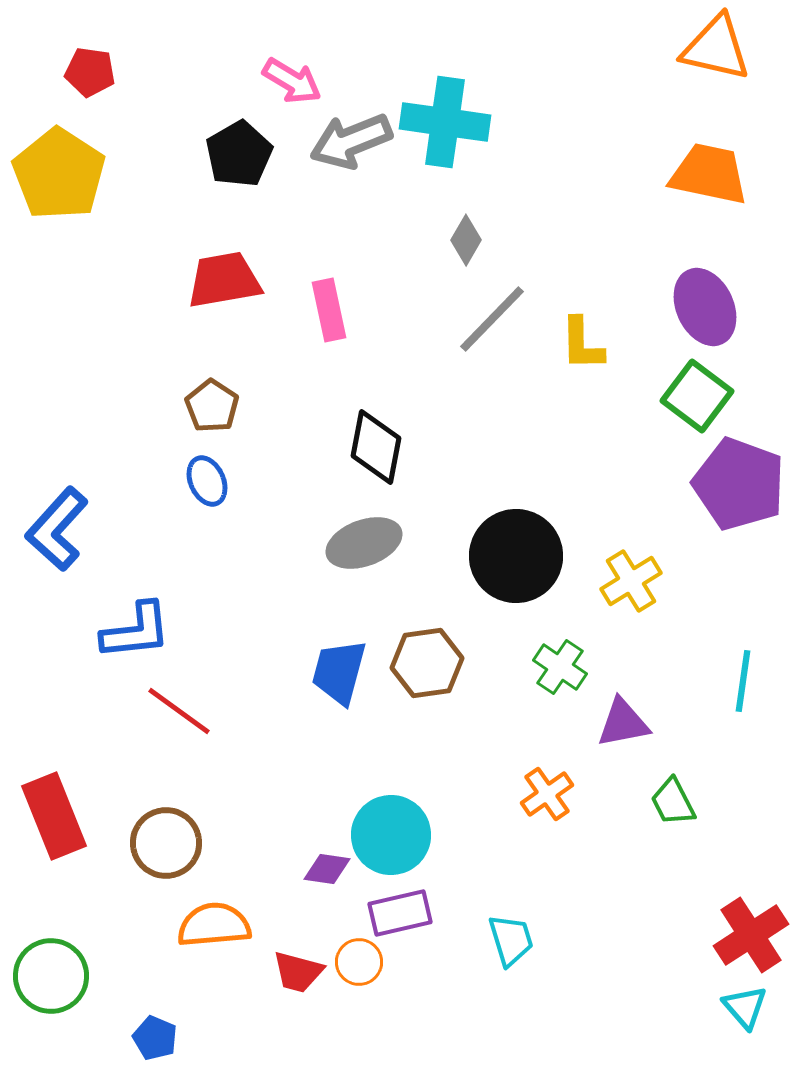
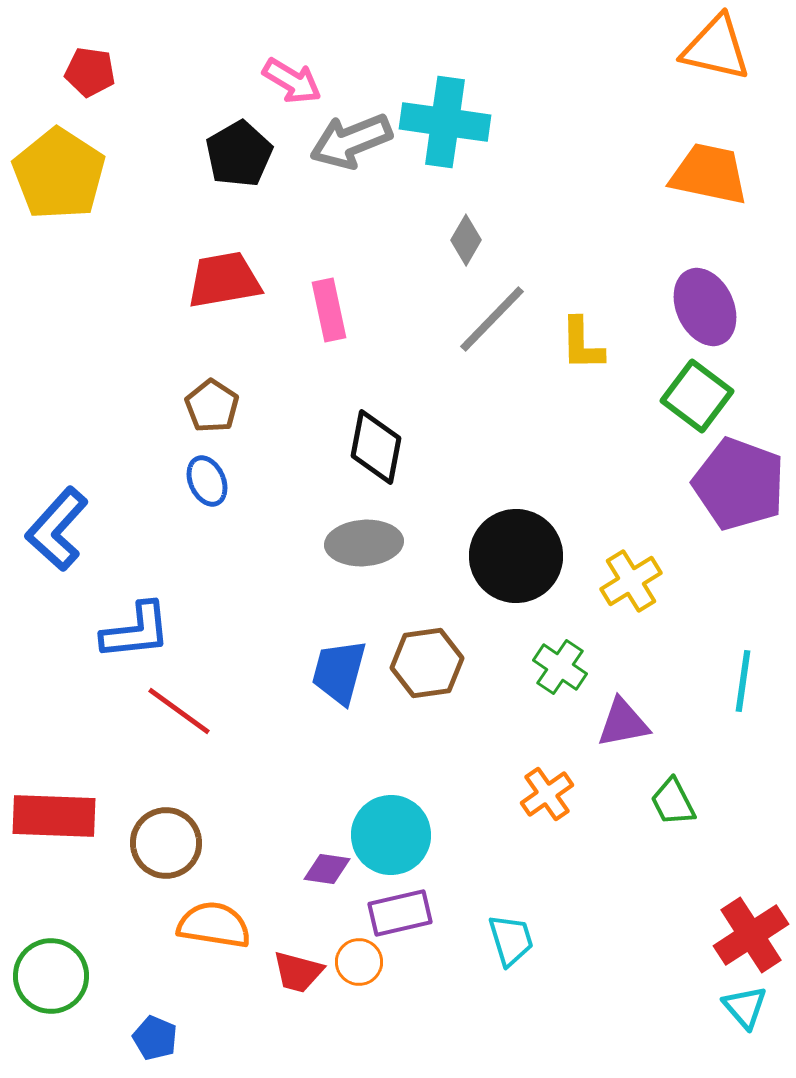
gray ellipse at (364, 543): rotated 16 degrees clockwise
red rectangle at (54, 816): rotated 66 degrees counterclockwise
orange semicircle at (214, 925): rotated 14 degrees clockwise
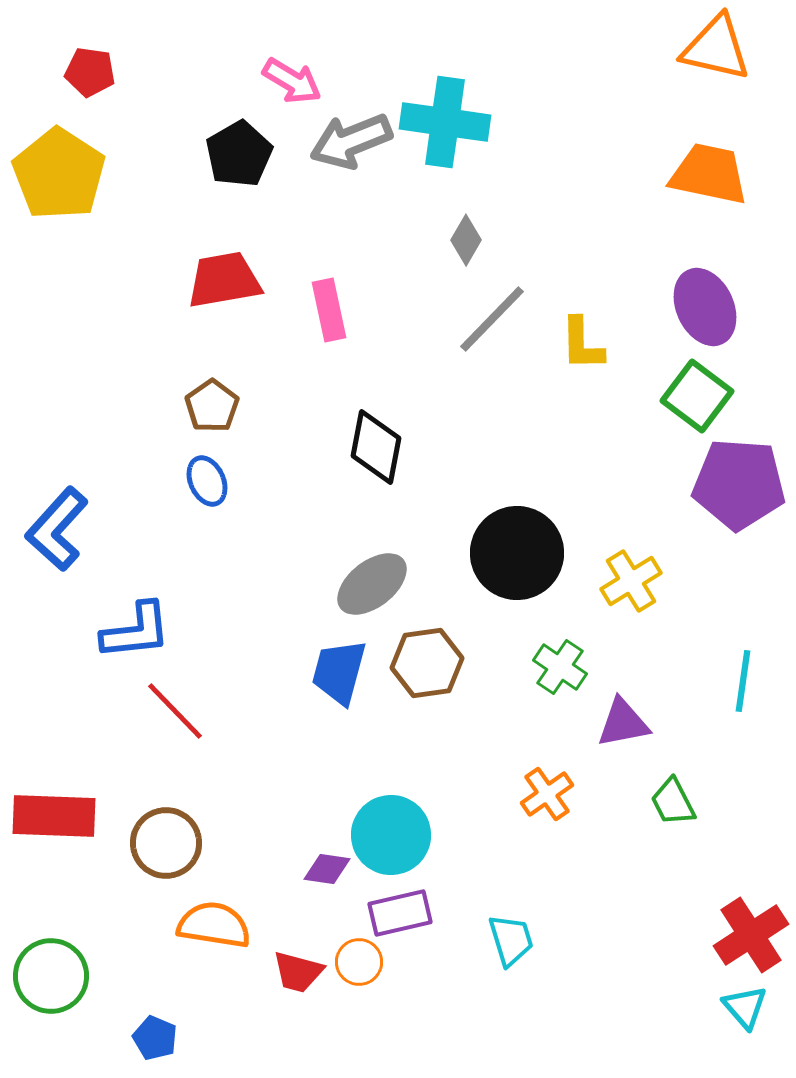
brown pentagon at (212, 406): rotated 4 degrees clockwise
purple pentagon at (739, 484): rotated 16 degrees counterclockwise
gray ellipse at (364, 543): moved 8 px right, 41 px down; rotated 34 degrees counterclockwise
black circle at (516, 556): moved 1 px right, 3 px up
red line at (179, 711): moved 4 px left; rotated 10 degrees clockwise
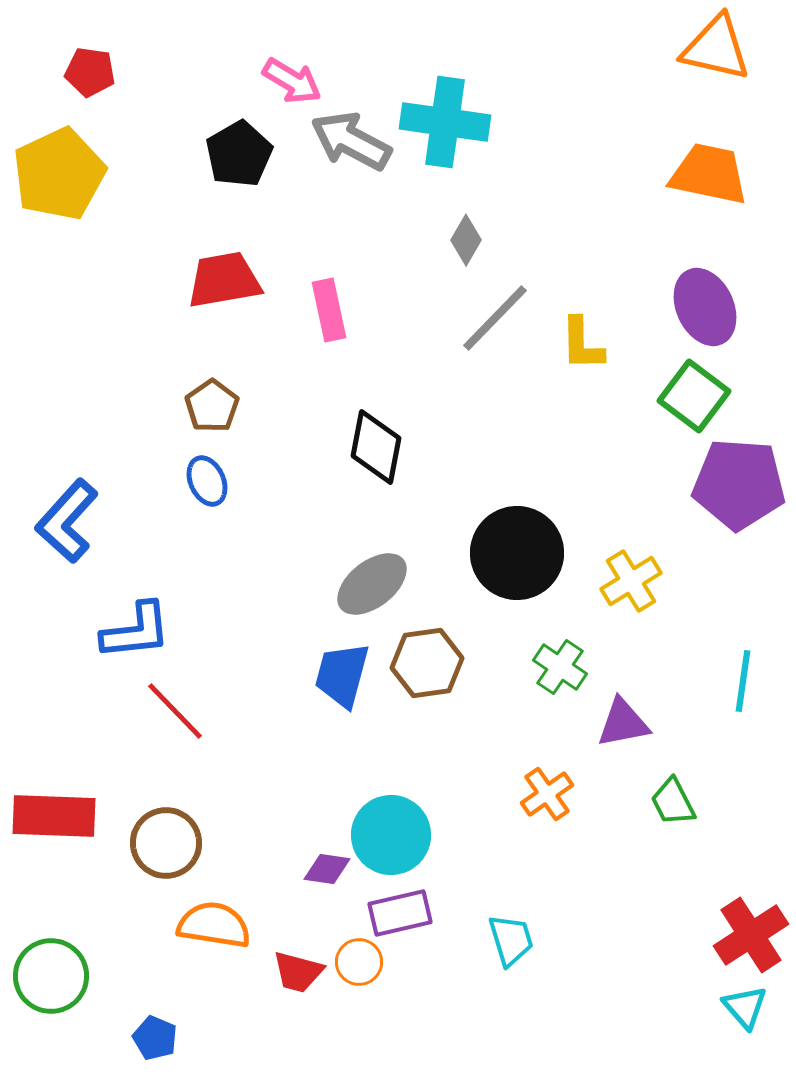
gray arrow at (351, 141): rotated 50 degrees clockwise
yellow pentagon at (59, 174): rotated 14 degrees clockwise
gray line at (492, 319): moved 3 px right, 1 px up
green square at (697, 396): moved 3 px left
blue L-shape at (57, 529): moved 10 px right, 8 px up
blue trapezoid at (339, 672): moved 3 px right, 3 px down
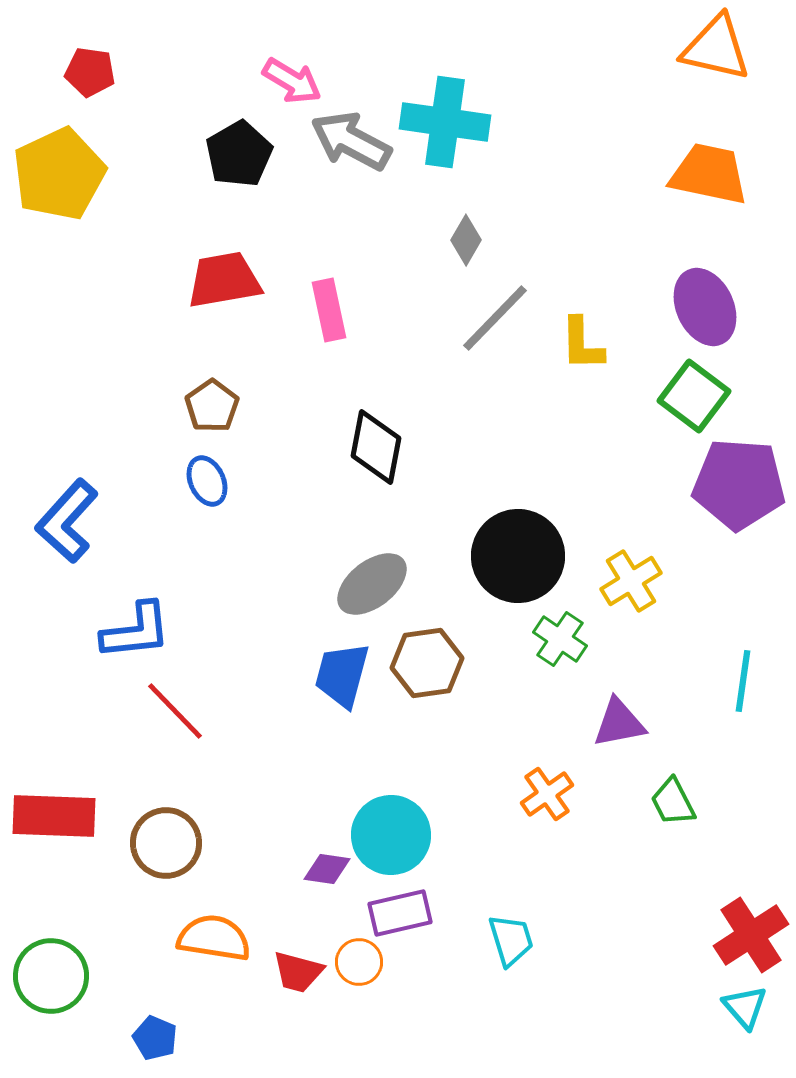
black circle at (517, 553): moved 1 px right, 3 px down
green cross at (560, 667): moved 28 px up
purple triangle at (623, 723): moved 4 px left
orange semicircle at (214, 925): moved 13 px down
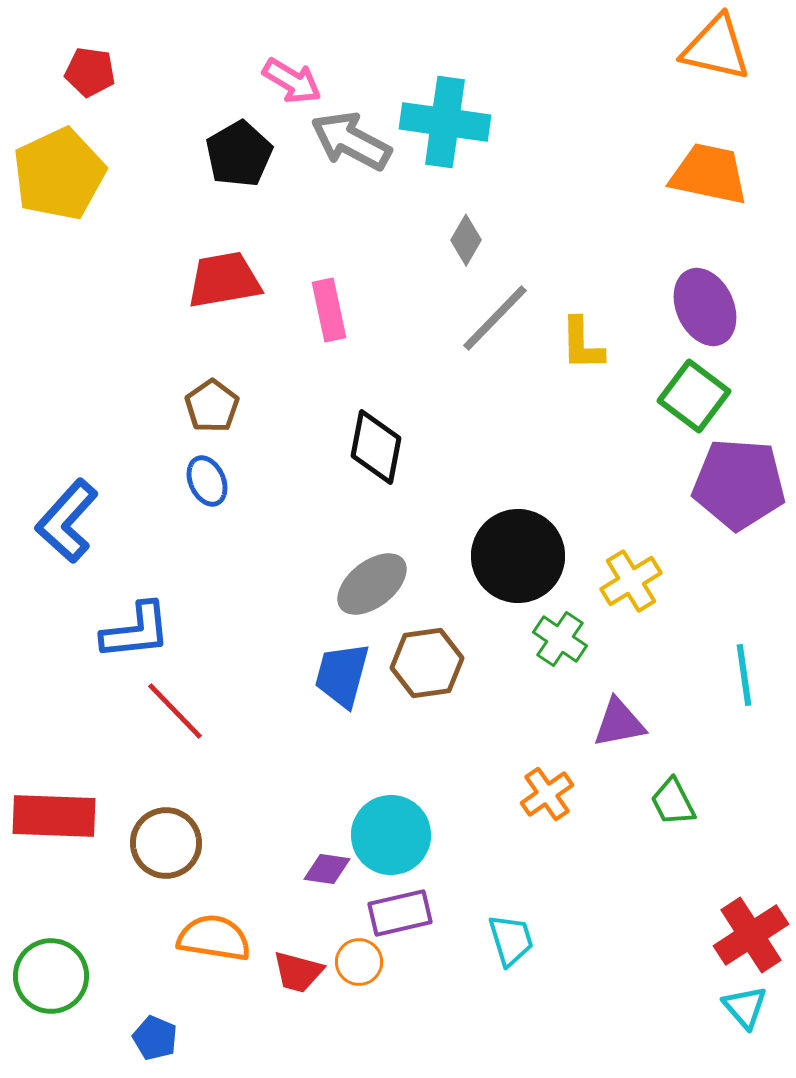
cyan line at (743, 681): moved 1 px right, 6 px up; rotated 16 degrees counterclockwise
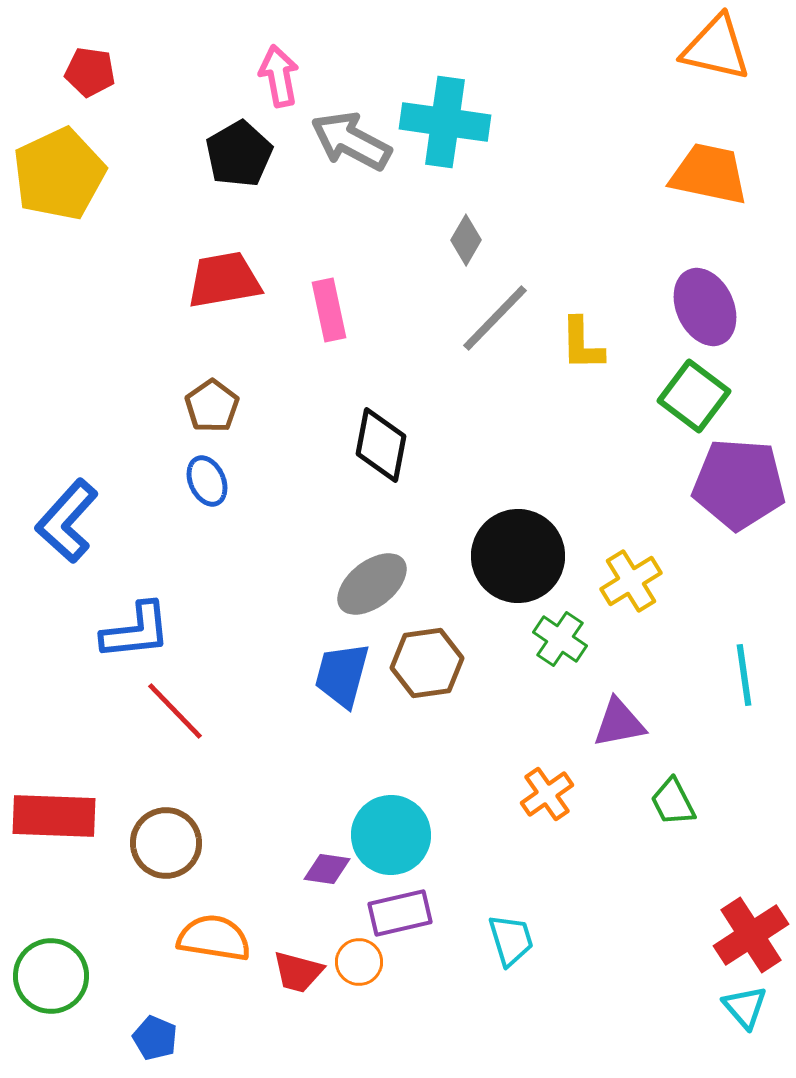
pink arrow at (292, 81): moved 13 px left, 5 px up; rotated 132 degrees counterclockwise
black diamond at (376, 447): moved 5 px right, 2 px up
